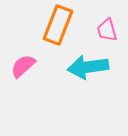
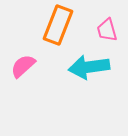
cyan arrow: moved 1 px right
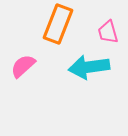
orange rectangle: moved 1 px up
pink trapezoid: moved 1 px right, 2 px down
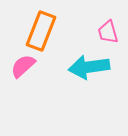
orange rectangle: moved 17 px left, 7 px down
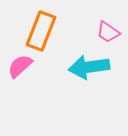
pink trapezoid: rotated 40 degrees counterclockwise
pink semicircle: moved 3 px left
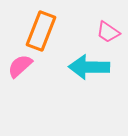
cyan arrow: rotated 9 degrees clockwise
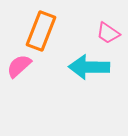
pink trapezoid: moved 1 px down
pink semicircle: moved 1 px left
